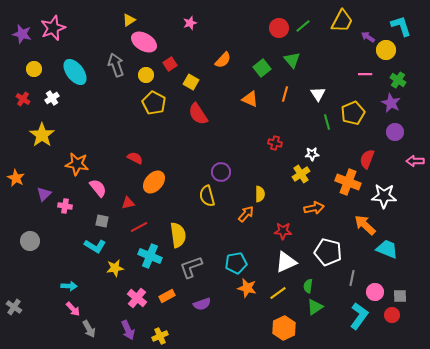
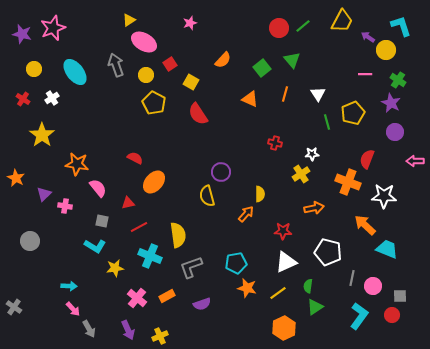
pink circle at (375, 292): moved 2 px left, 6 px up
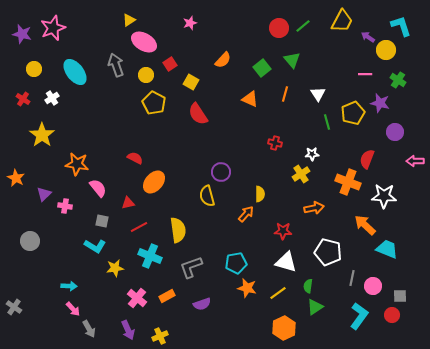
purple star at (391, 103): moved 11 px left; rotated 12 degrees counterclockwise
yellow semicircle at (178, 235): moved 5 px up
white triangle at (286, 262): rotated 40 degrees clockwise
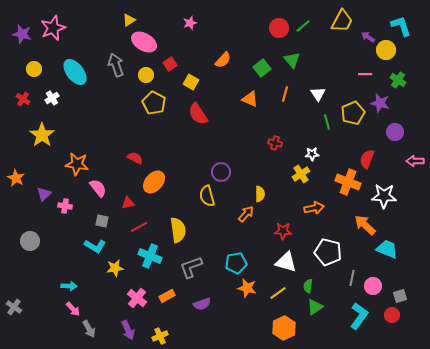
gray square at (400, 296): rotated 16 degrees counterclockwise
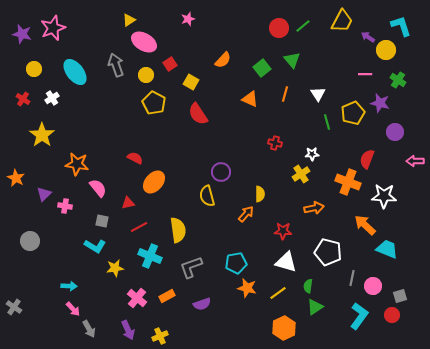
pink star at (190, 23): moved 2 px left, 4 px up
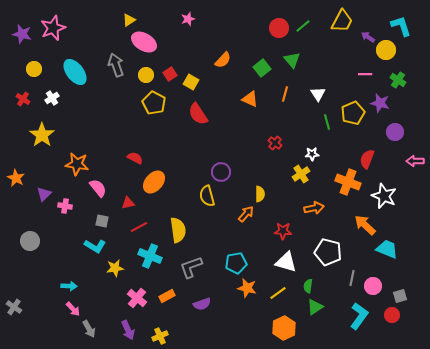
red square at (170, 64): moved 10 px down
red cross at (275, 143): rotated 24 degrees clockwise
white star at (384, 196): rotated 20 degrees clockwise
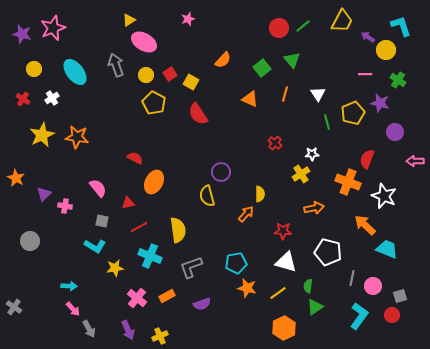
yellow star at (42, 135): rotated 10 degrees clockwise
orange star at (77, 164): moved 27 px up
orange ellipse at (154, 182): rotated 15 degrees counterclockwise
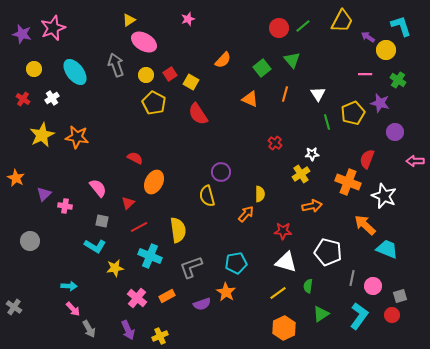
red triangle at (128, 203): rotated 32 degrees counterclockwise
orange arrow at (314, 208): moved 2 px left, 2 px up
orange star at (247, 288): moved 21 px left, 4 px down; rotated 18 degrees clockwise
green triangle at (315, 307): moved 6 px right, 7 px down
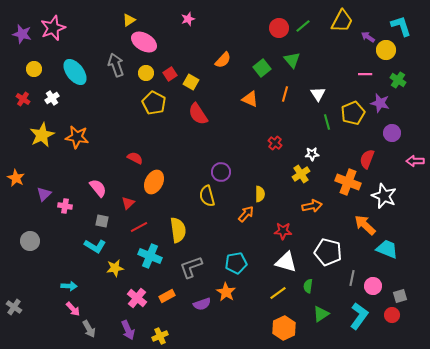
yellow circle at (146, 75): moved 2 px up
purple circle at (395, 132): moved 3 px left, 1 px down
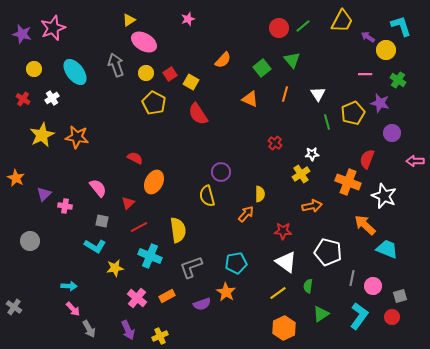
white triangle at (286, 262): rotated 20 degrees clockwise
red circle at (392, 315): moved 2 px down
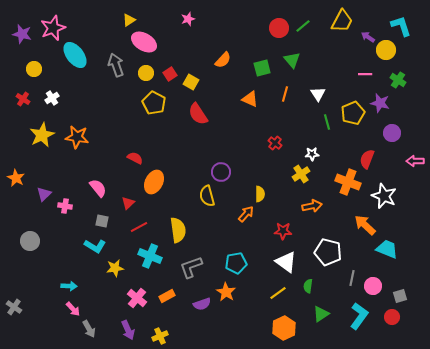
green square at (262, 68): rotated 24 degrees clockwise
cyan ellipse at (75, 72): moved 17 px up
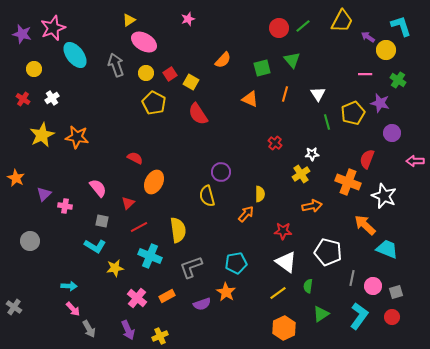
gray square at (400, 296): moved 4 px left, 4 px up
